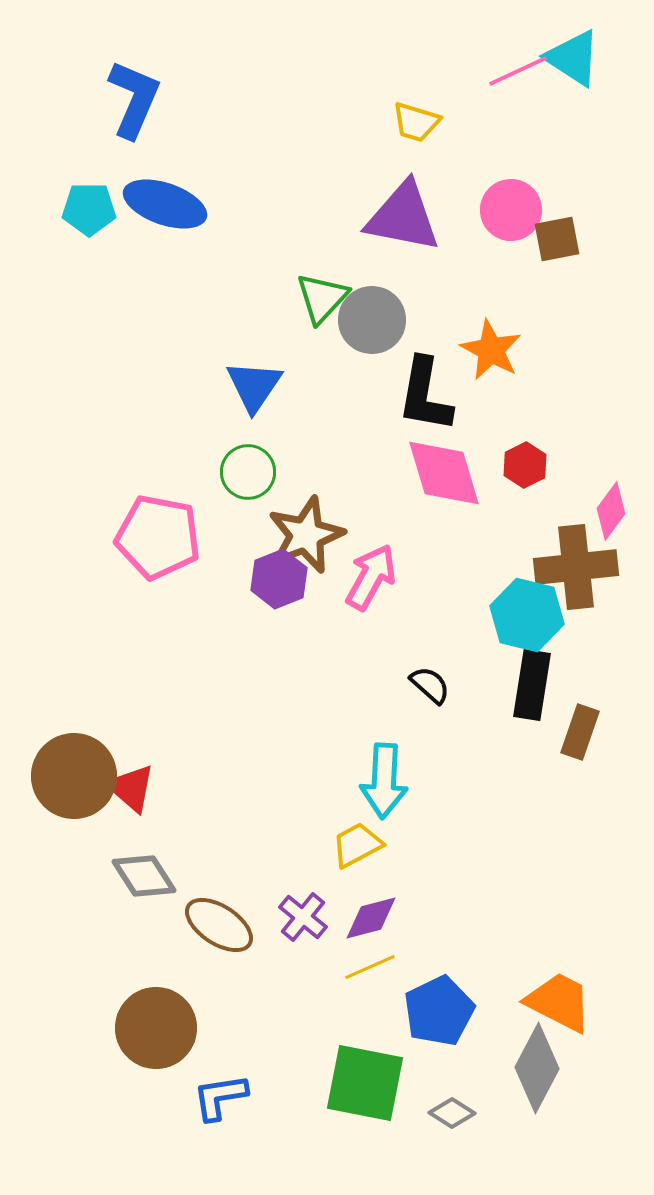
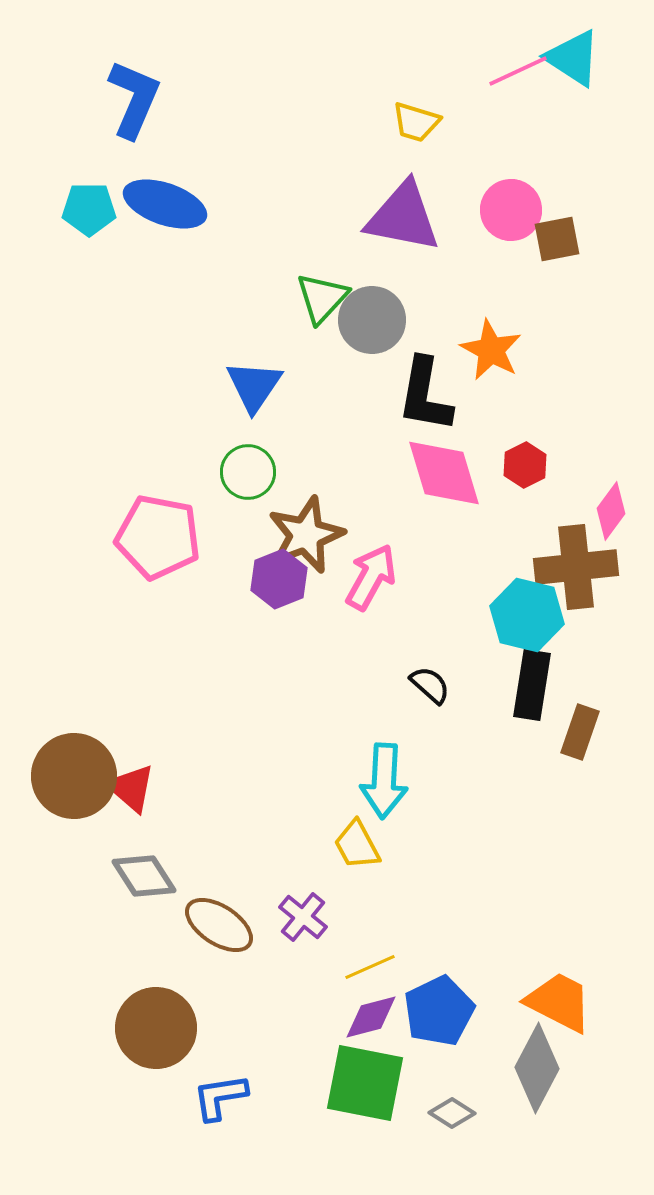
yellow trapezoid at (357, 845): rotated 90 degrees counterclockwise
purple diamond at (371, 918): moved 99 px down
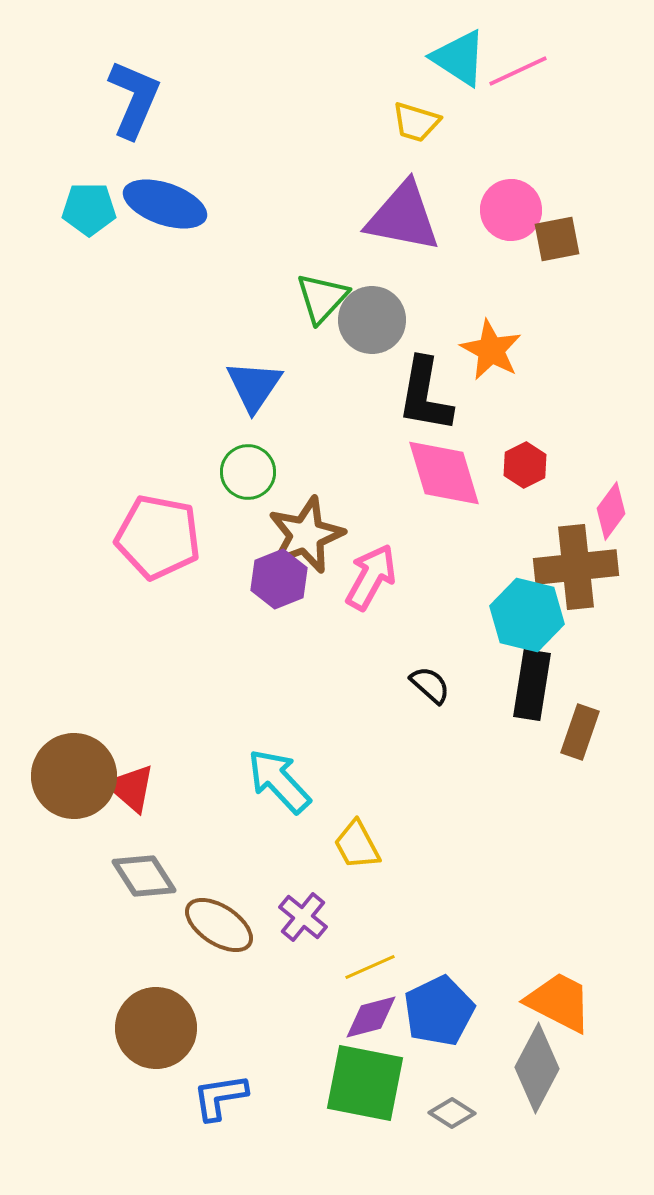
cyan triangle at (573, 58): moved 114 px left
cyan arrow at (384, 781): moved 105 px left; rotated 134 degrees clockwise
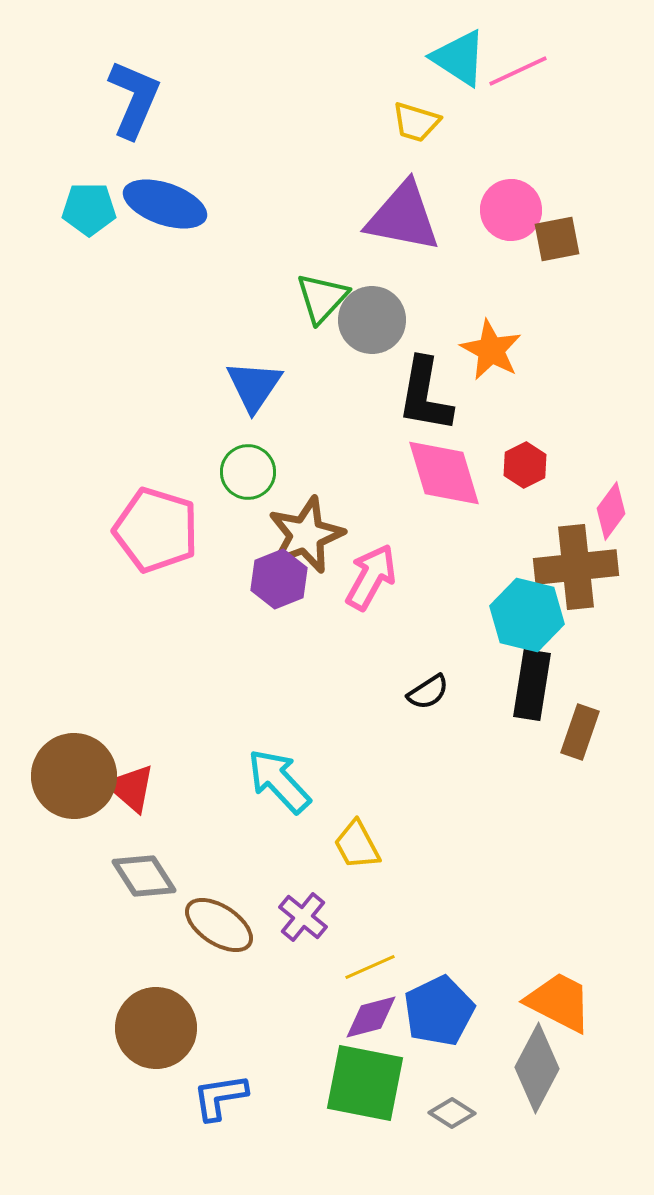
pink pentagon at (158, 537): moved 2 px left, 7 px up; rotated 6 degrees clockwise
black semicircle at (430, 685): moved 2 px left, 7 px down; rotated 105 degrees clockwise
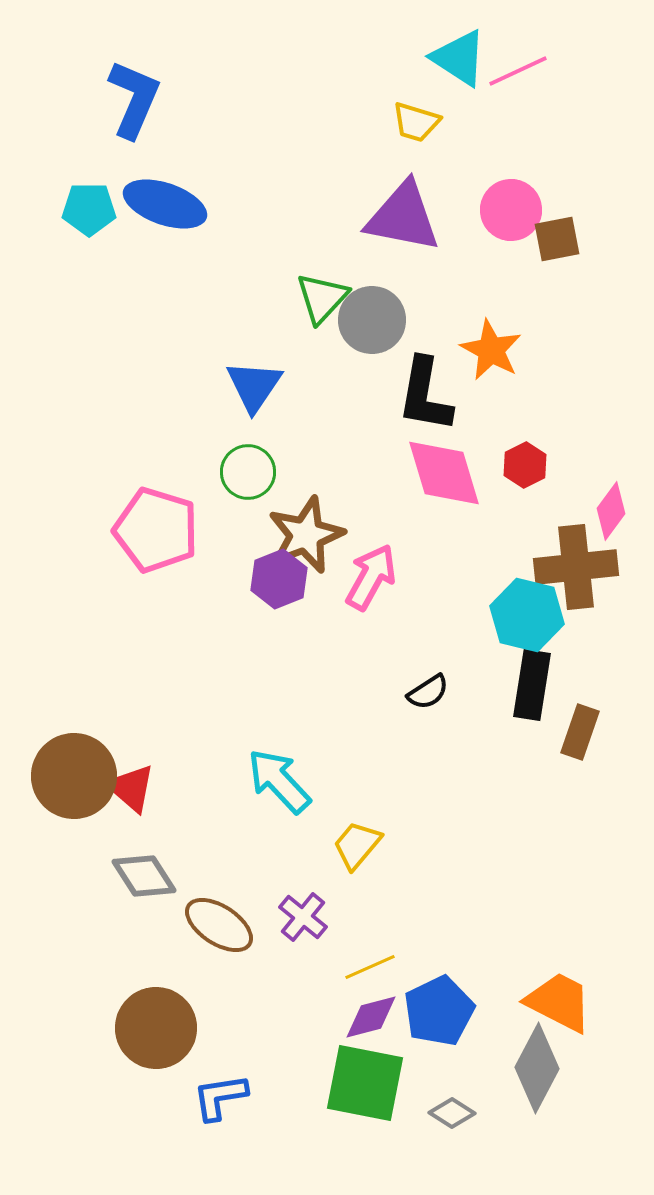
yellow trapezoid at (357, 845): rotated 68 degrees clockwise
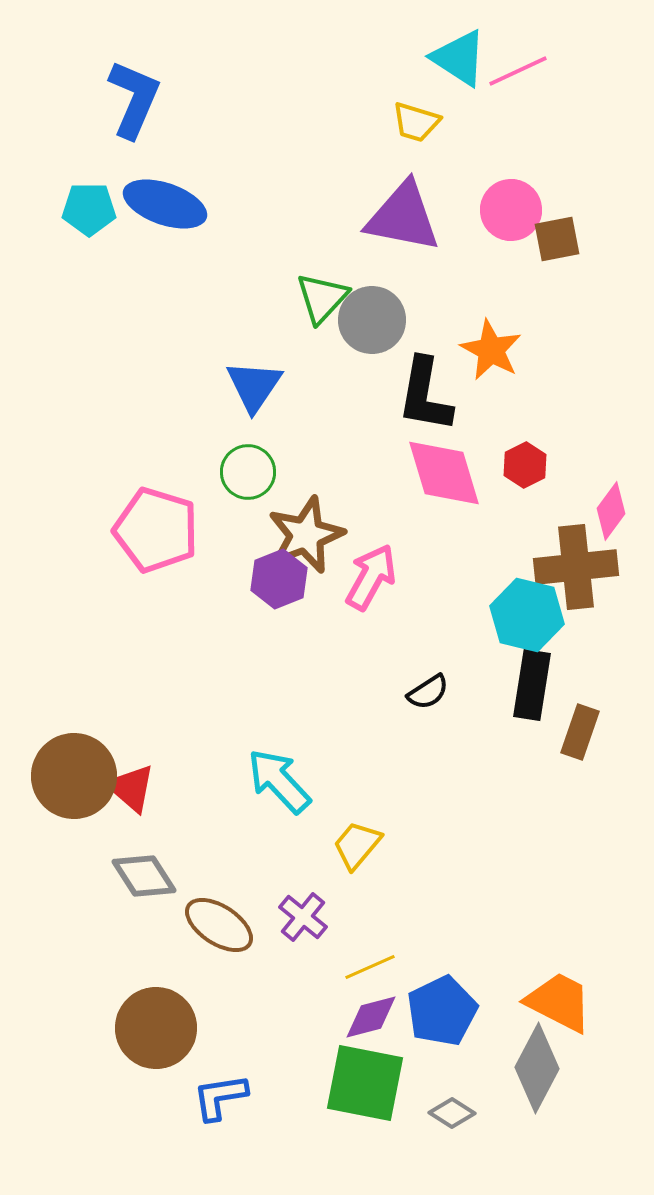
blue pentagon at (439, 1011): moved 3 px right
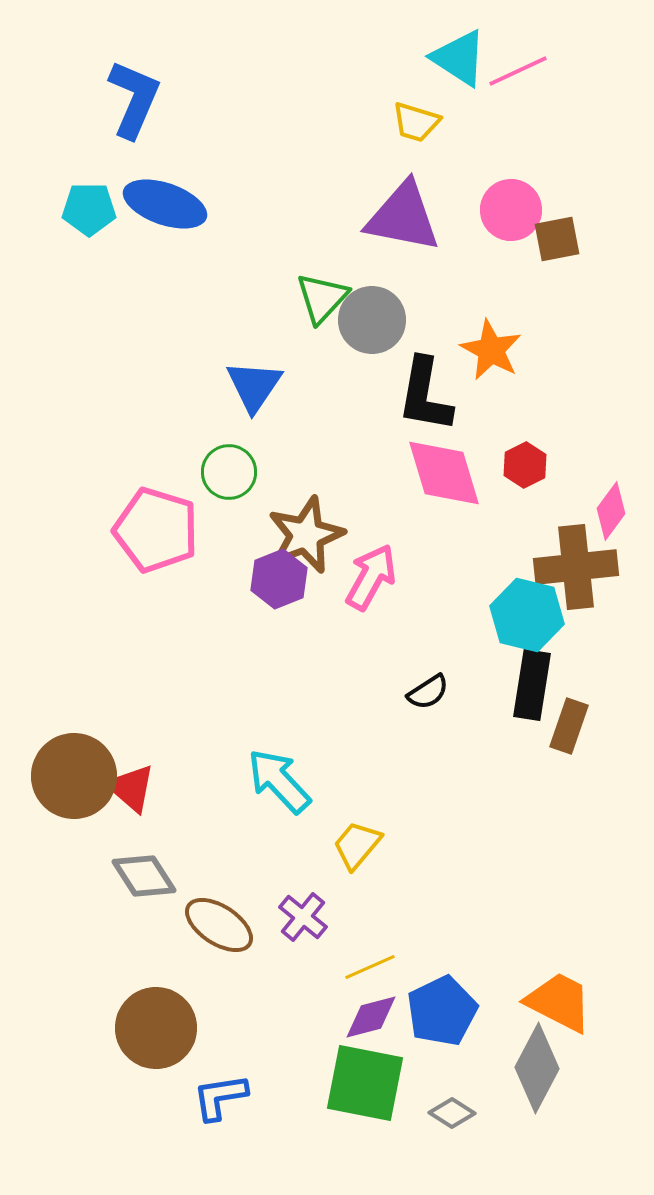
green circle at (248, 472): moved 19 px left
brown rectangle at (580, 732): moved 11 px left, 6 px up
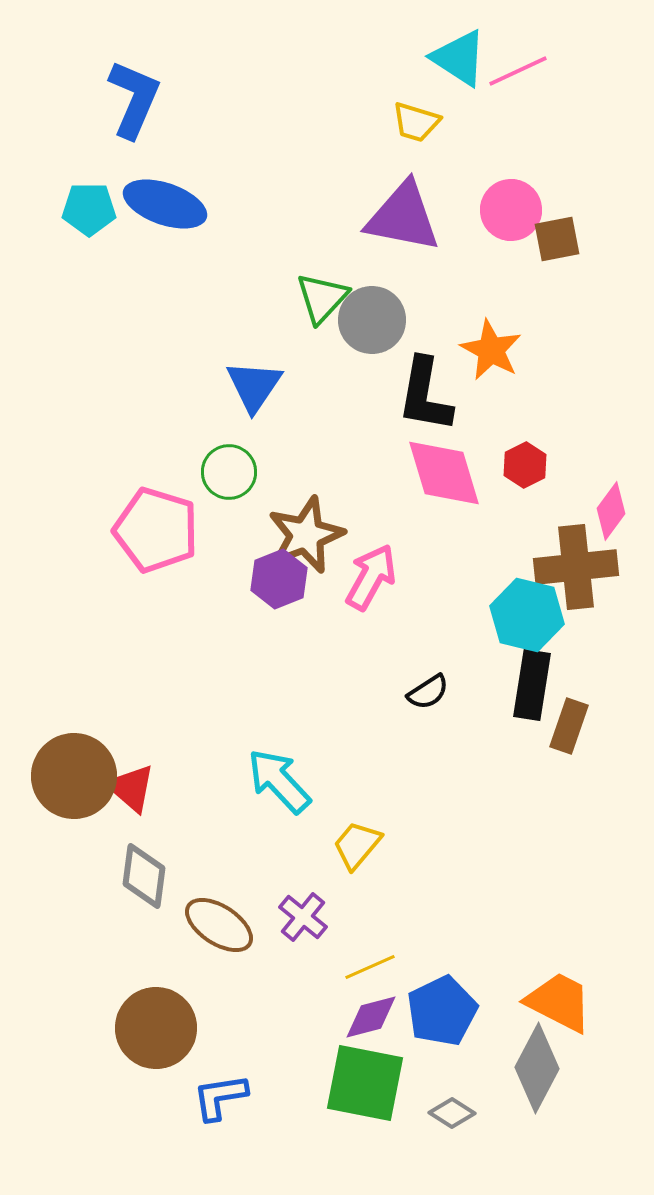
gray diamond at (144, 876): rotated 40 degrees clockwise
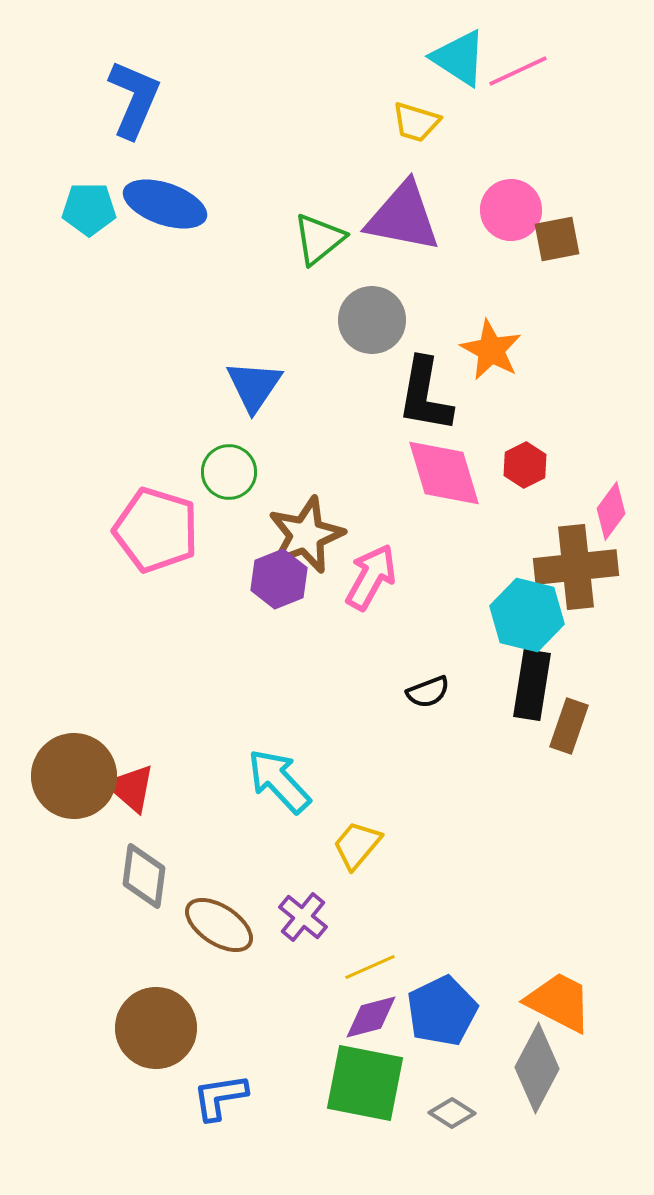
green triangle at (322, 298): moved 3 px left, 59 px up; rotated 8 degrees clockwise
black semicircle at (428, 692): rotated 12 degrees clockwise
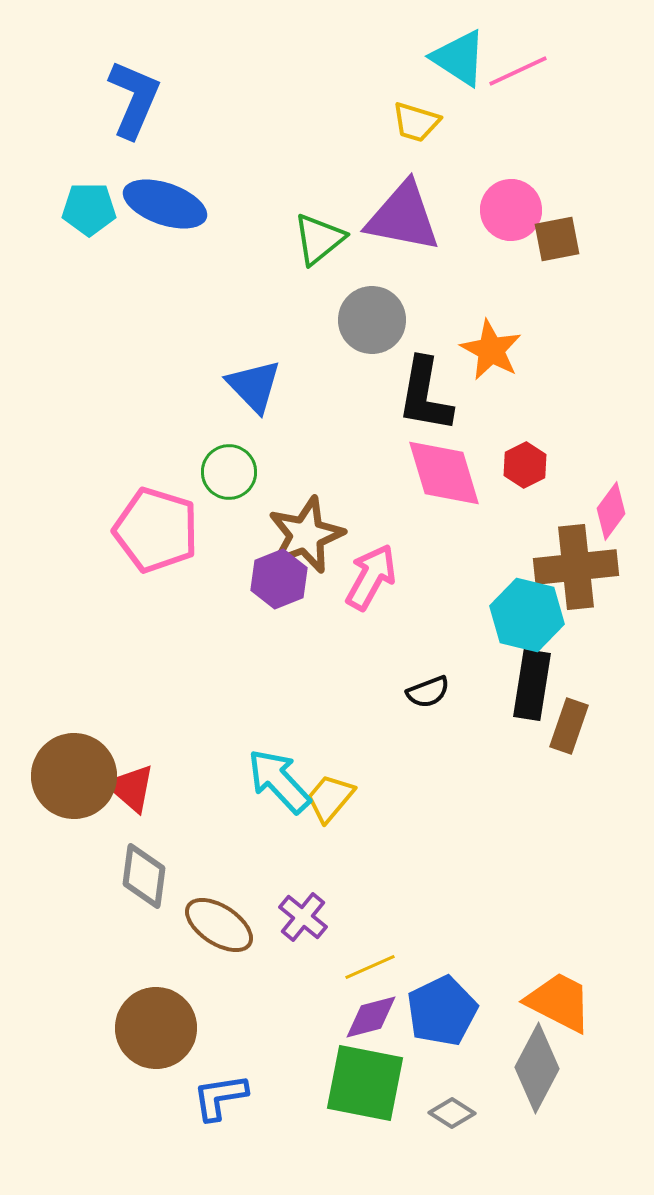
blue triangle at (254, 386): rotated 18 degrees counterclockwise
yellow trapezoid at (357, 845): moved 27 px left, 47 px up
